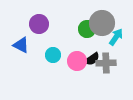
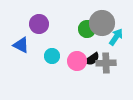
cyan circle: moved 1 px left, 1 px down
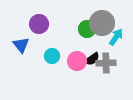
blue triangle: rotated 24 degrees clockwise
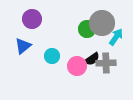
purple circle: moved 7 px left, 5 px up
blue triangle: moved 2 px right, 1 px down; rotated 30 degrees clockwise
pink circle: moved 5 px down
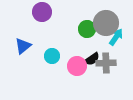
purple circle: moved 10 px right, 7 px up
gray circle: moved 4 px right
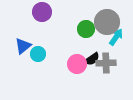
gray circle: moved 1 px right, 1 px up
green circle: moved 1 px left
cyan circle: moved 14 px left, 2 px up
pink circle: moved 2 px up
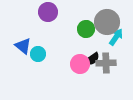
purple circle: moved 6 px right
blue triangle: rotated 42 degrees counterclockwise
pink circle: moved 3 px right
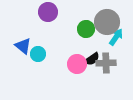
pink circle: moved 3 px left
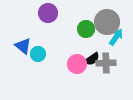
purple circle: moved 1 px down
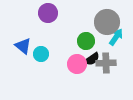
green circle: moved 12 px down
cyan circle: moved 3 px right
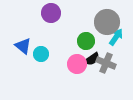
purple circle: moved 3 px right
gray cross: rotated 24 degrees clockwise
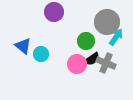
purple circle: moved 3 px right, 1 px up
